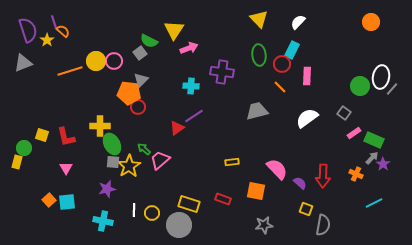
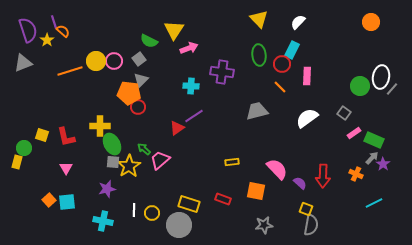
gray square at (140, 53): moved 1 px left, 6 px down
gray semicircle at (323, 225): moved 12 px left
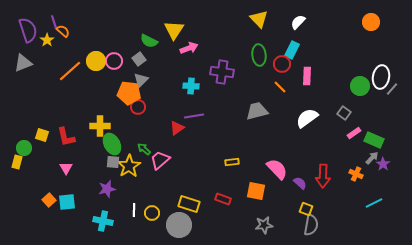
orange line at (70, 71): rotated 25 degrees counterclockwise
purple line at (194, 116): rotated 24 degrees clockwise
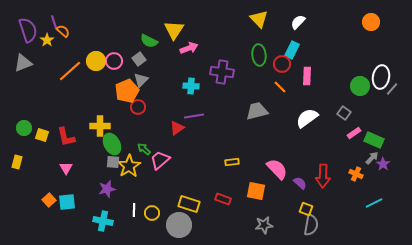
orange pentagon at (129, 93): moved 2 px left, 2 px up; rotated 30 degrees counterclockwise
green circle at (24, 148): moved 20 px up
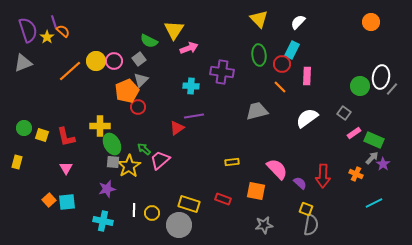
yellow star at (47, 40): moved 3 px up
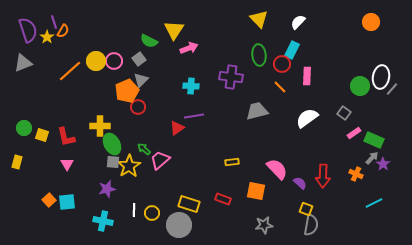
orange semicircle at (63, 31): rotated 80 degrees clockwise
purple cross at (222, 72): moved 9 px right, 5 px down
pink triangle at (66, 168): moved 1 px right, 4 px up
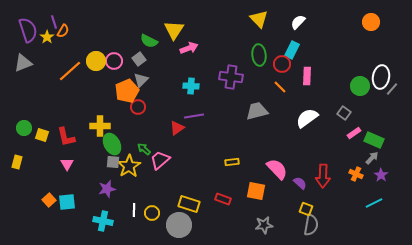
purple star at (383, 164): moved 2 px left, 11 px down
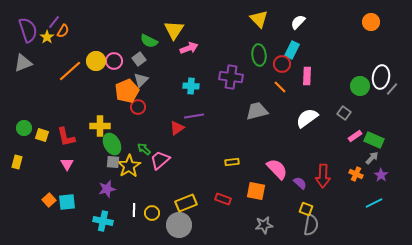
purple line at (54, 22): rotated 56 degrees clockwise
pink rectangle at (354, 133): moved 1 px right, 3 px down
yellow rectangle at (189, 204): moved 3 px left, 1 px up; rotated 40 degrees counterclockwise
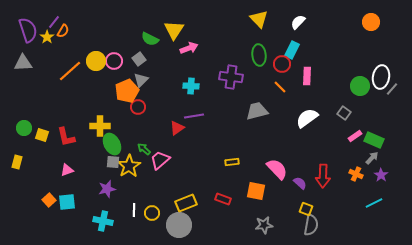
green semicircle at (149, 41): moved 1 px right, 2 px up
gray triangle at (23, 63): rotated 18 degrees clockwise
pink triangle at (67, 164): moved 6 px down; rotated 40 degrees clockwise
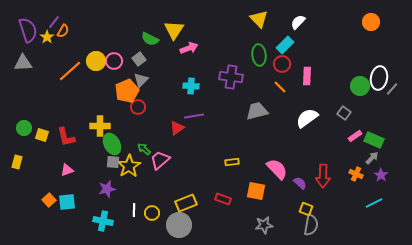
cyan rectangle at (292, 50): moved 7 px left, 5 px up; rotated 18 degrees clockwise
white ellipse at (381, 77): moved 2 px left, 1 px down
